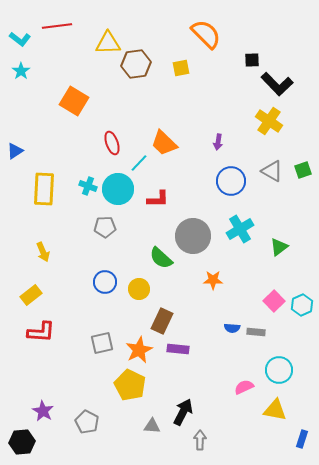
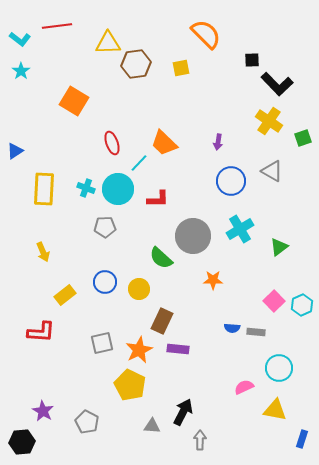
green square at (303, 170): moved 32 px up
cyan cross at (88, 186): moved 2 px left, 2 px down
yellow rectangle at (31, 295): moved 34 px right
cyan circle at (279, 370): moved 2 px up
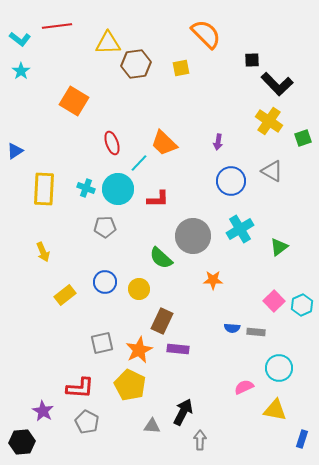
red L-shape at (41, 332): moved 39 px right, 56 px down
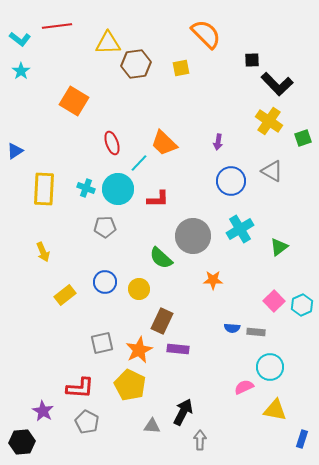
cyan circle at (279, 368): moved 9 px left, 1 px up
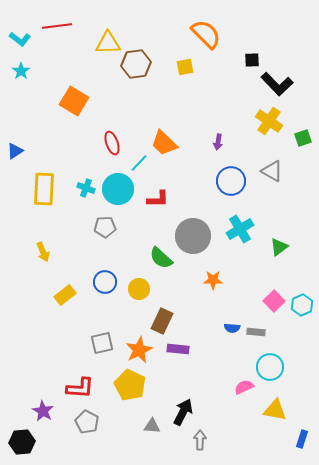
yellow square at (181, 68): moved 4 px right, 1 px up
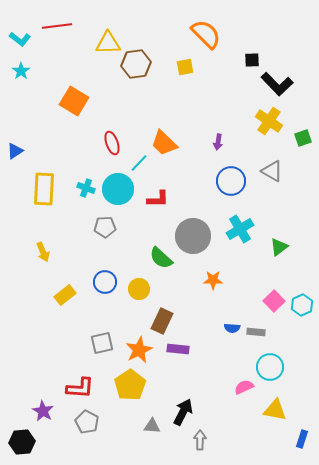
yellow pentagon at (130, 385): rotated 12 degrees clockwise
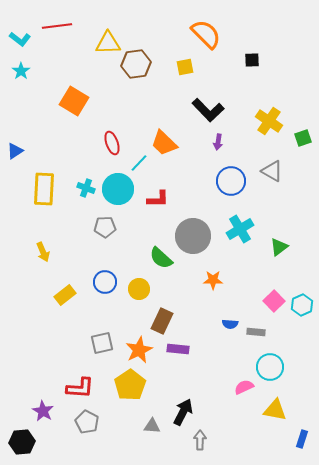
black L-shape at (277, 84): moved 69 px left, 26 px down
blue semicircle at (232, 328): moved 2 px left, 4 px up
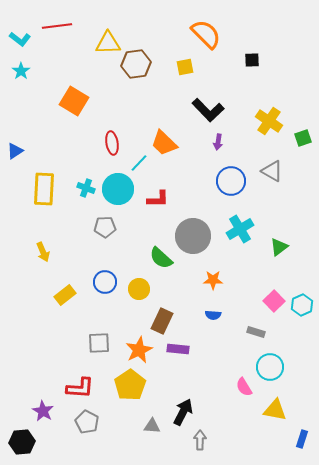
red ellipse at (112, 143): rotated 10 degrees clockwise
blue semicircle at (230, 324): moved 17 px left, 9 px up
gray rectangle at (256, 332): rotated 12 degrees clockwise
gray square at (102, 343): moved 3 px left; rotated 10 degrees clockwise
pink semicircle at (244, 387): rotated 96 degrees counterclockwise
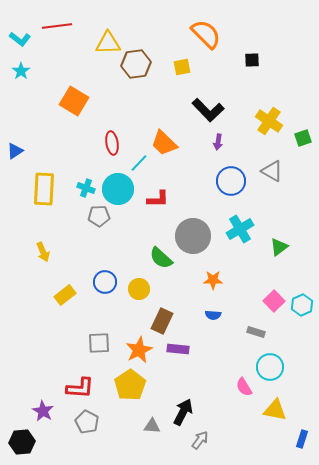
yellow square at (185, 67): moved 3 px left
gray pentagon at (105, 227): moved 6 px left, 11 px up
gray arrow at (200, 440): rotated 36 degrees clockwise
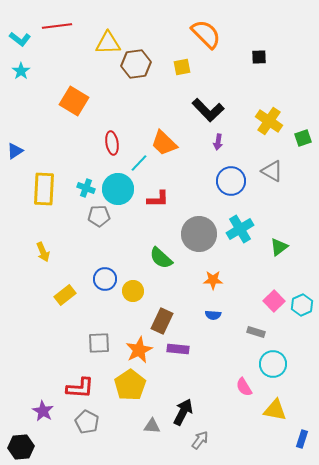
black square at (252, 60): moved 7 px right, 3 px up
gray circle at (193, 236): moved 6 px right, 2 px up
blue circle at (105, 282): moved 3 px up
yellow circle at (139, 289): moved 6 px left, 2 px down
cyan circle at (270, 367): moved 3 px right, 3 px up
black hexagon at (22, 442): moved 1 px left, 5 px down
